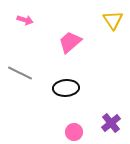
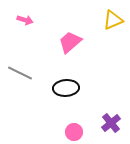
yellow triangle: rotated 40 degrees clockwise
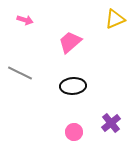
yellow triangle: moved 2 px right, 1 px up
black ellipse: moved 7 px right, 2 px up
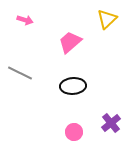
yellow triangle: moved 8 px left; rotated 20 degrees counterclockwise
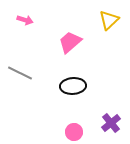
yellow triangle: moved 2 px right, 1 px down
